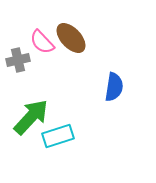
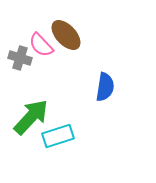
brown ellipse: moved 5 px left, 3 px up
pink semicircle: moved 1 px left, 3 px down
gray cross: moved 2 px right, 2 px up; rotated 30 degrees clockwise
blue semicircle: moved 9 px left
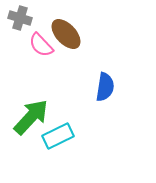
brown ellipse: moved 1 px up
gray cross: moved 40 px up
cyan rectangle: rotated 8 degrees counterclockwise
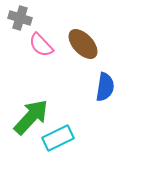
brown ellipse: moved 17 px right, 10 px down
cyan rectangle: moved 2 px down
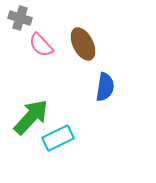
brown ellipse: rotated 16 degrees clockwise
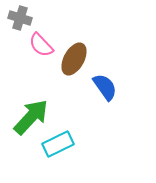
brown ellipse: moved 9 px left, 15 px down; rotated 56 degrees clockwise
blue semicircle: rotated 44 degrees counterclockwise
cyan rectangle: moved 6 px down
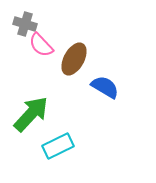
gray cross: moved 5 px right, 6 px down
blue semicircle: rotated 24 degrees counterclockwise
green arrow: moved 3 px up
cyan rectangle: moved 2 px down
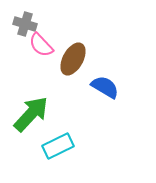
brown ellipse: moved 1 px left
